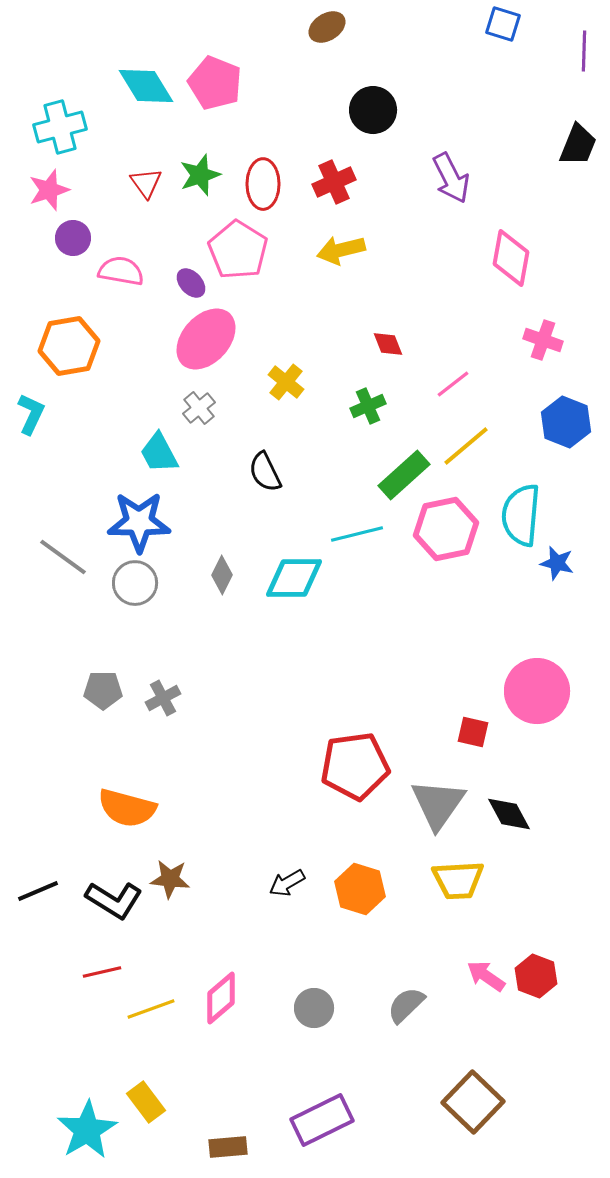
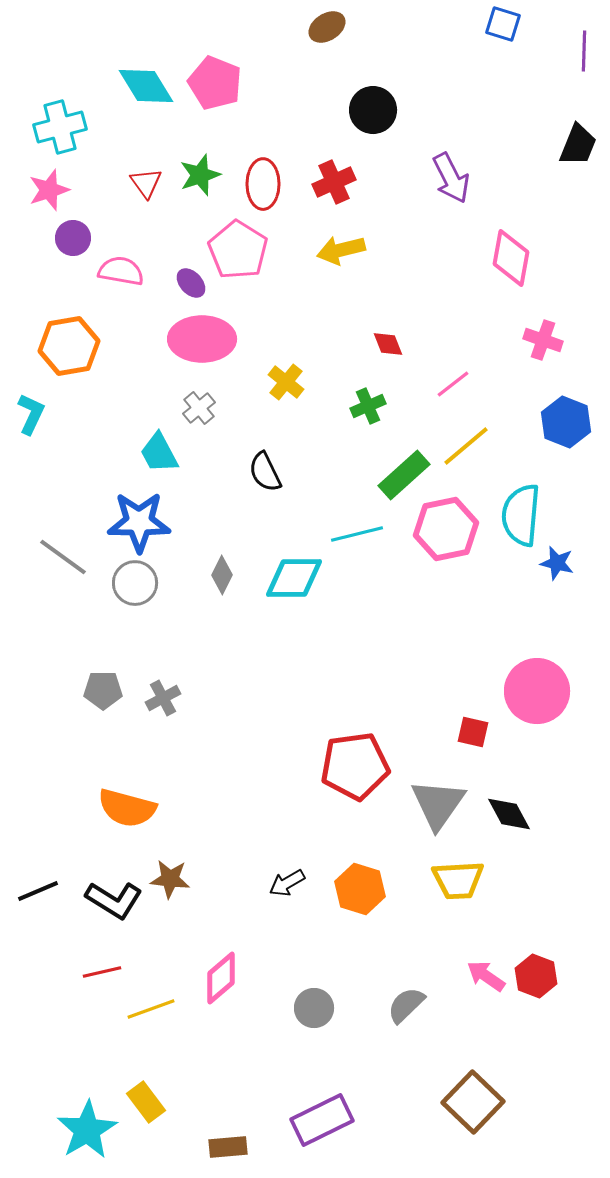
pink ellipse at (206, 339): moved 4 px left; rotated 48 degrees clockwise
pink diamond at (221, 998): moved 20 px up
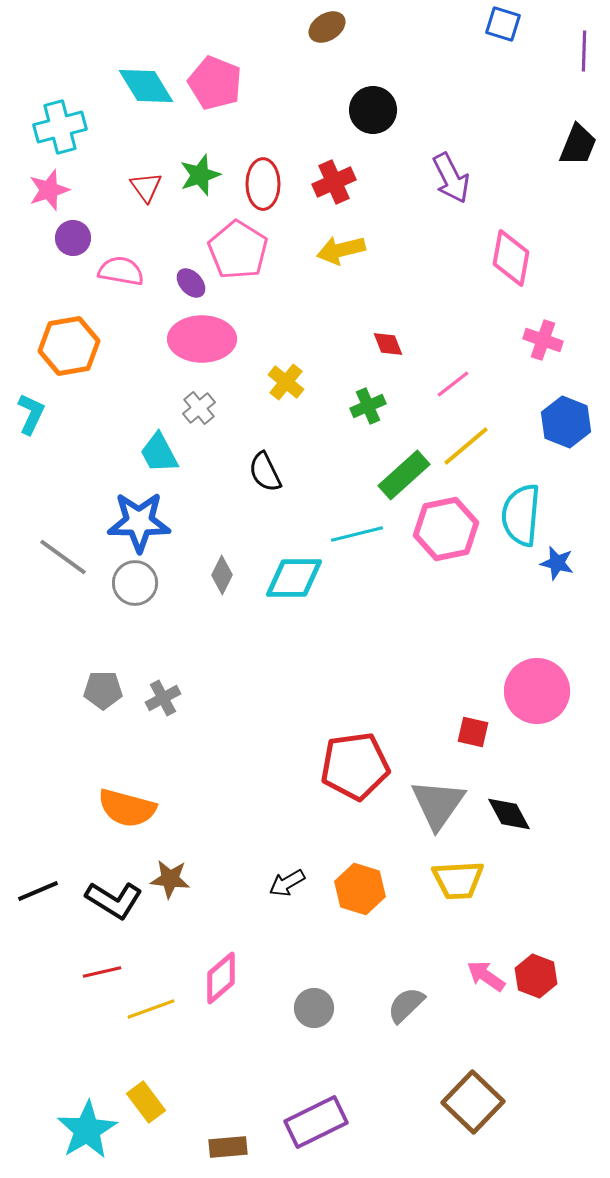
red triangle at (146, 183): moved 4 px down
purple rectangle at (322, 1120): moved 6 px left, 2 px down
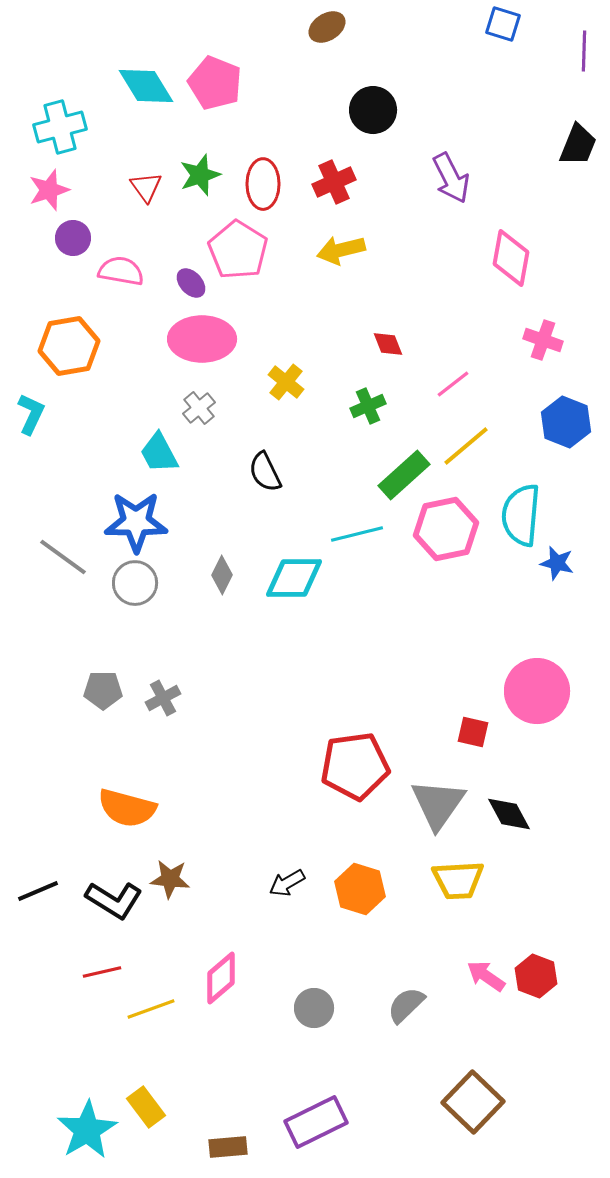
blue star at (139, 522): moved 3 px left
yellow rectangle at (146, 1102): moved 5 px down
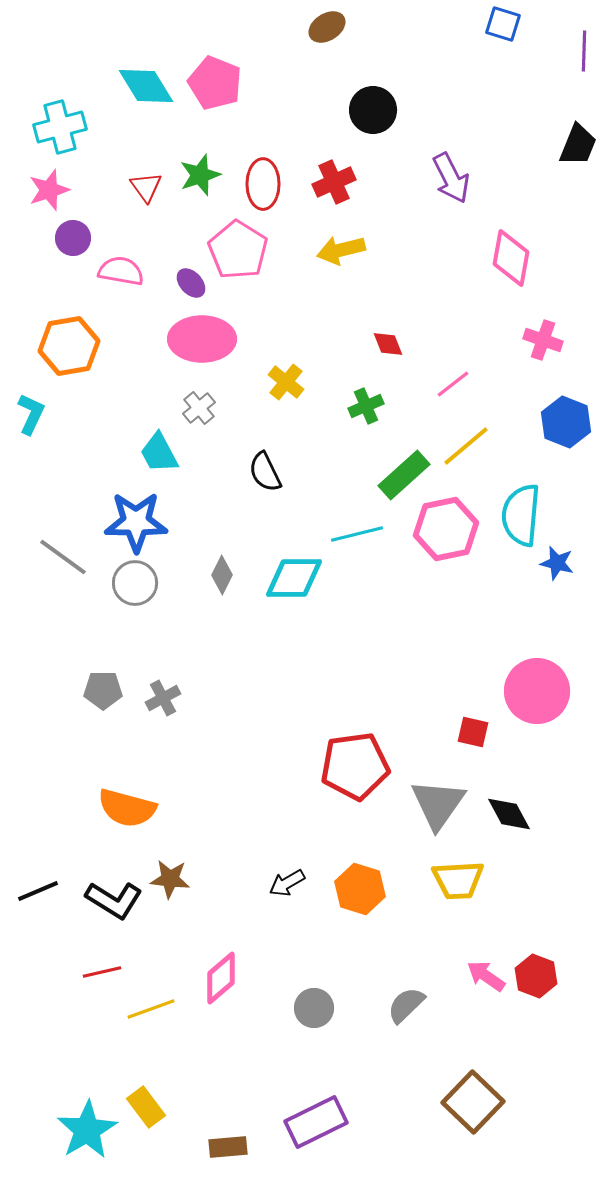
green cross at (368, 406): moved 2 px left
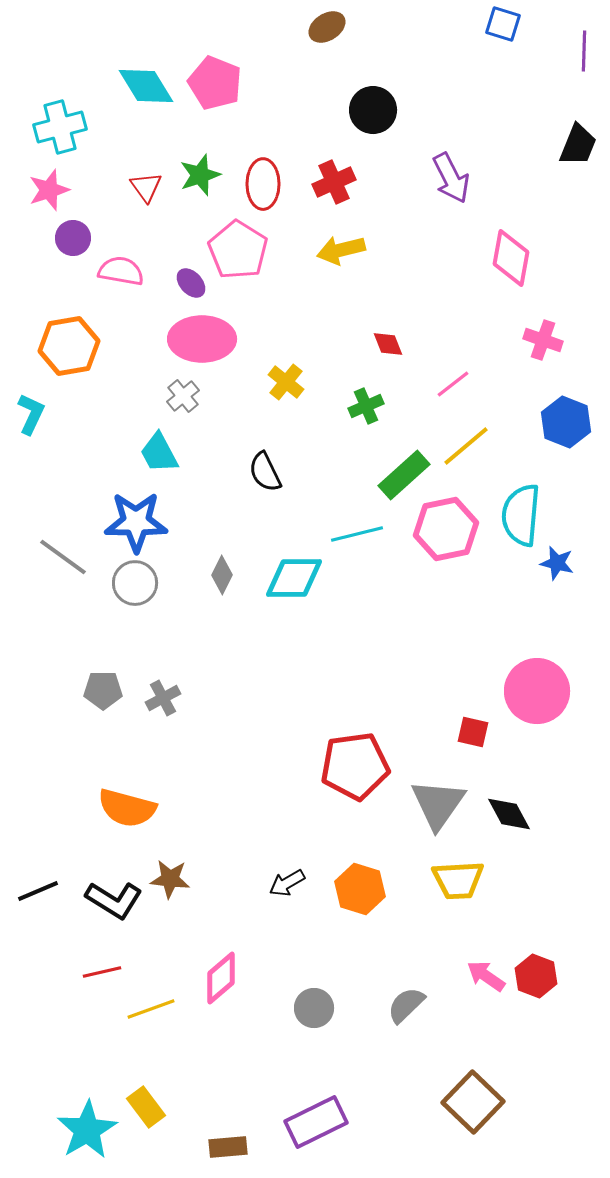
gray cross at (199, 408): moved 16 px left, 12 px up
